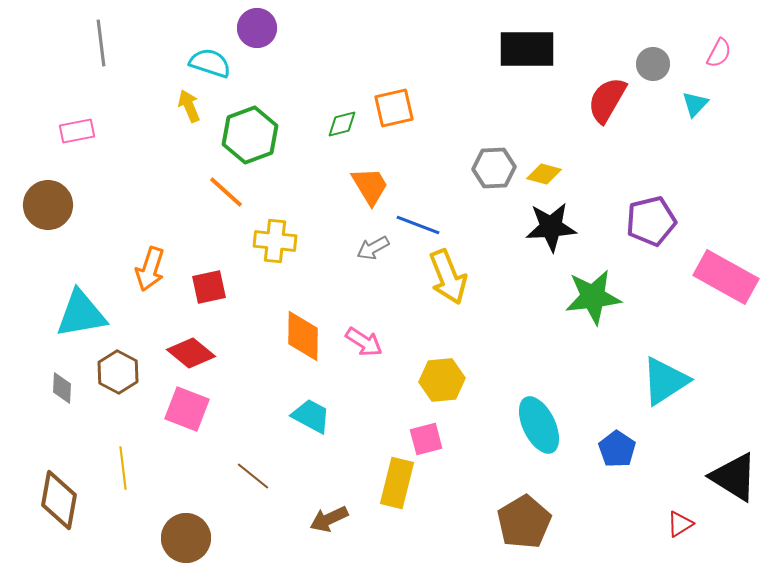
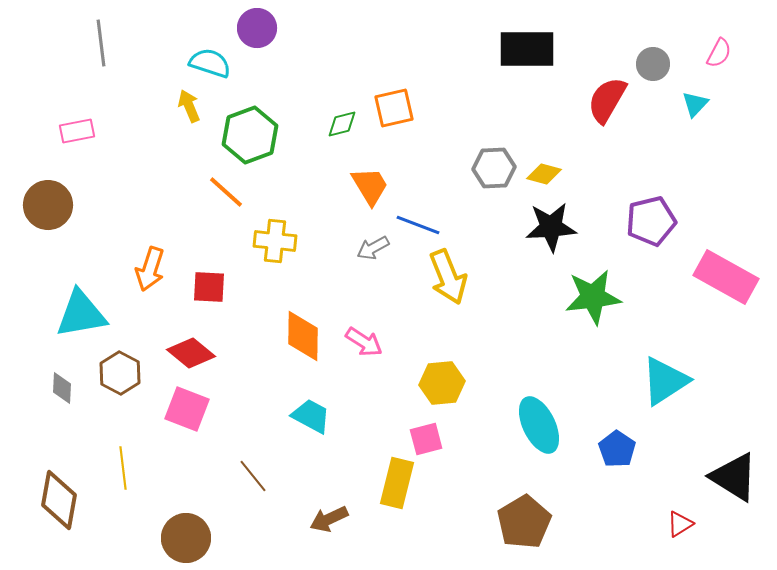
red square at (209, 287): rotated 15 degrees clockwise
brown hexagon at (118, 372): moved 2 px right, 1 px down
yellow hexagon at (442, 380): moved 3 px down
brown line at (253, 476): rotated 12 degrees clockwise
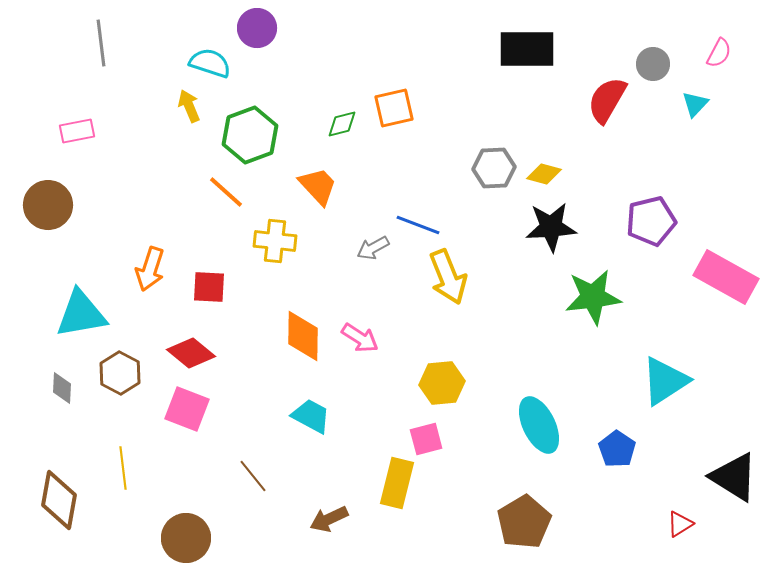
orange trapezoid at (370, 186): moved 52 px left; rotated 12 degrees counterclockwise
pink arrow at (364, 342): moved 4 px left, 4 px up
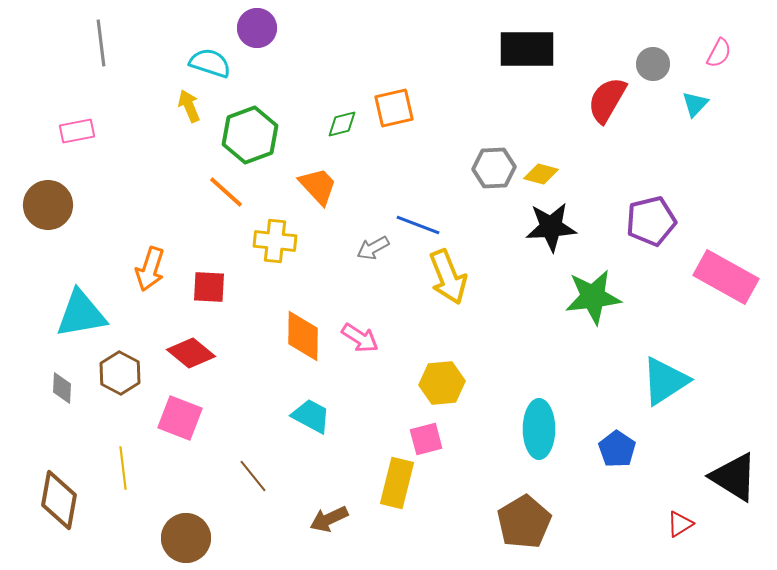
yellow diamond at (544, 174): moved 3 px left
pink square at (187, 409): moved 7 px left, 9 px down
cyan ellipse at (539, 425): moved 4 px down; rotated 26 degrees clockwise
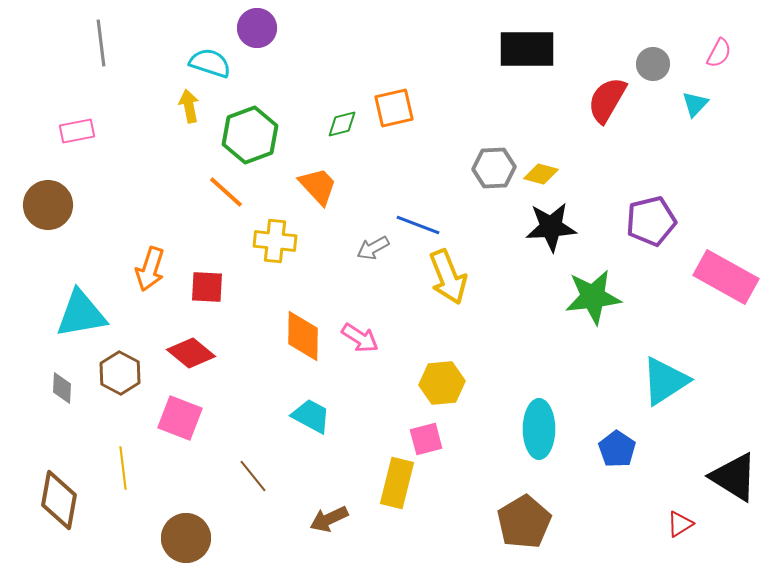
yellow arrow at (189, 106): rotated 12 degrees clockwise
red square at (209, 287): moved 2 px left
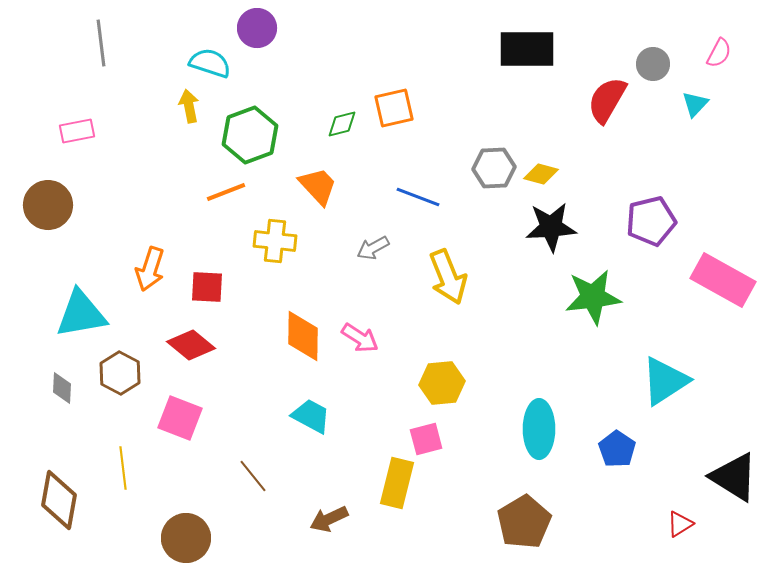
orange line at (226, 192): rotated 63 degrees counterclockwise
blue line at (418, 225): moved 28 px up
pink rectangle at (726, 277): moved 3 px left, 3 px down
red diamond at (191, 353): moved 8 px up
